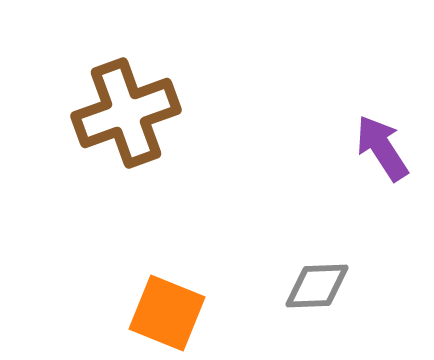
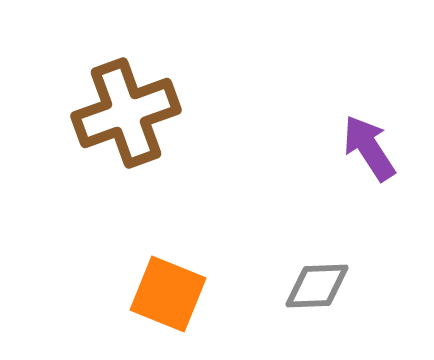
purple arrow: moved 13 px left
orange square: moved 1 px right, 19 px up
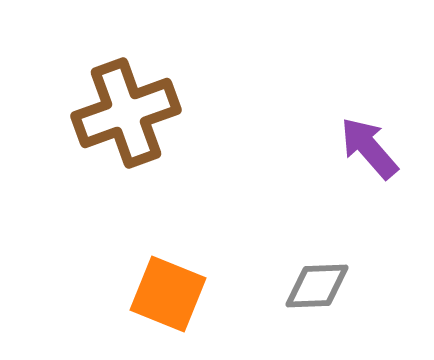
purple arrow: rotated 8 degrees counterclockwise
